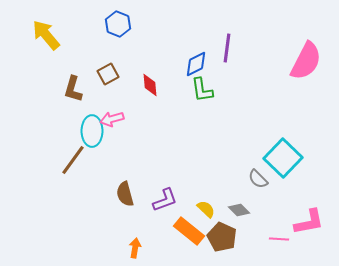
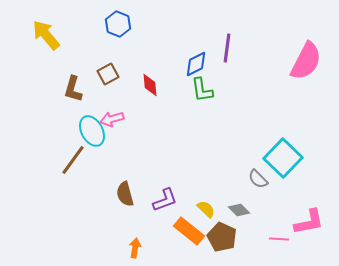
cyan ellipse: rotated 28 degrees counterclockwise
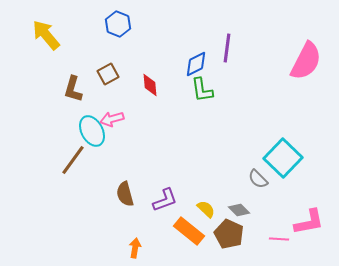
brown pentagon: moved 7 px right, 3 px up
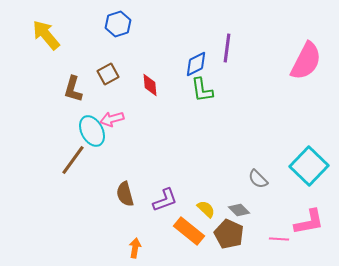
blue hexagon: rotated 20 degrees clockwise
cyan square: moved 26 px right, 8 px down
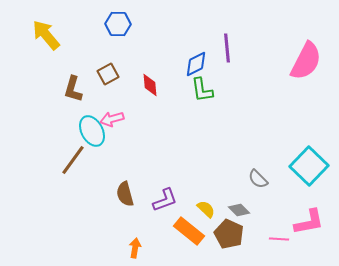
blue hexagon: rotated 20 degrees clockwise
purple line: rotated 12 degrees counterclockwise
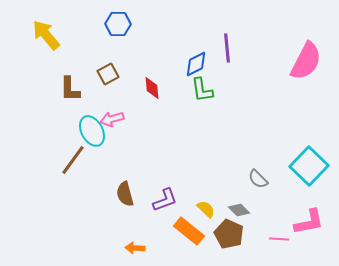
red diamond: moved 2 px right, 3 px down
brown L-shape: moved 3 px left; rotated 16 degrees counterclockwise
orange arrow: rotated 96 degrees counterclockwise
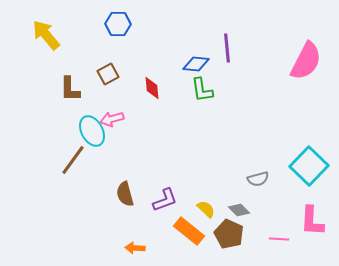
blue diamond: rotated 32 degrees clockwise
gray semicircle: rotated 60 degrees counterclockwise
pink L-shape: moved 3 px right, 1 px up; rotated 104 degrees clockwise
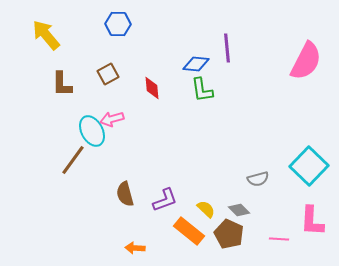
brown L-shape: moved 8 px left, 5 px up
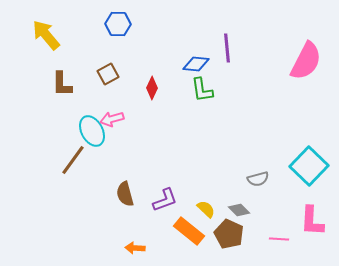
red diamond: rotated 30 degrees clockwise
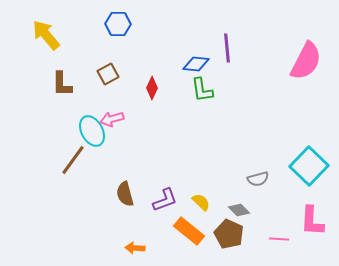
yellow semicircle: moved 5 px left, 7 px up
